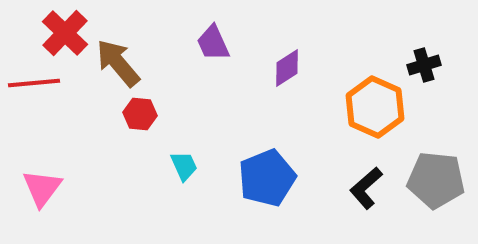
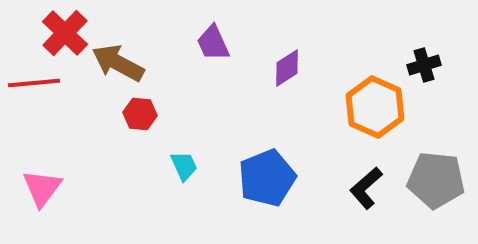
brown arrow: rotated 22 degrees counterclockwise
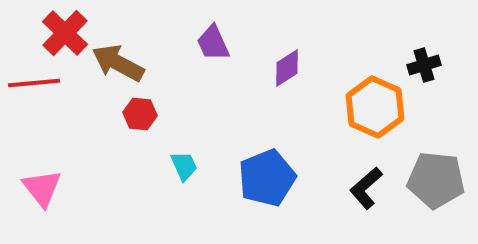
pink triangle: rotated 15 degrees counterclockwise
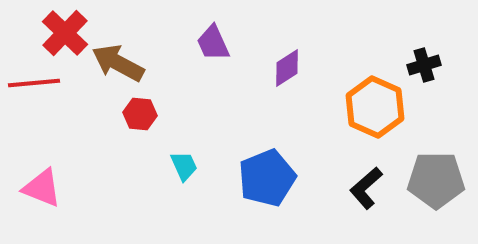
gray pentagon: rotated 6 degrees counterclockwise
pink triangle: rotated 30 degrees counterclockwise
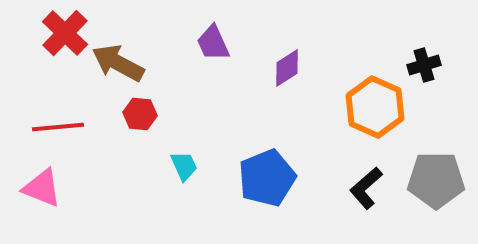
red line: moved 24 px right, 44 px down
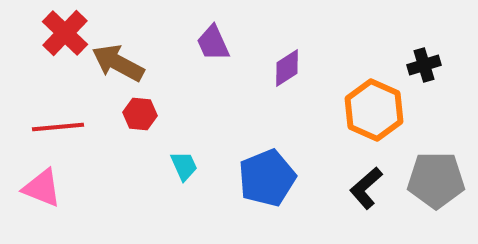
orange hexagon: moved 1 px left, 3 px down
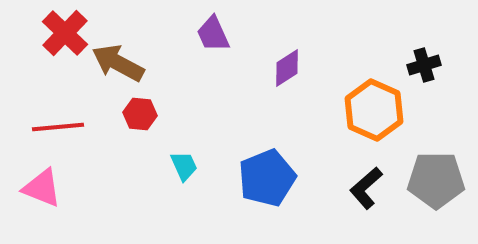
purple trapezoid: moved 9 px up
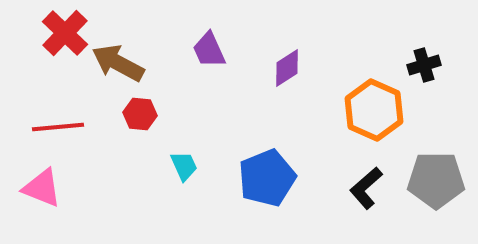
purple trapezoid: moved 4 px left, 16 px down
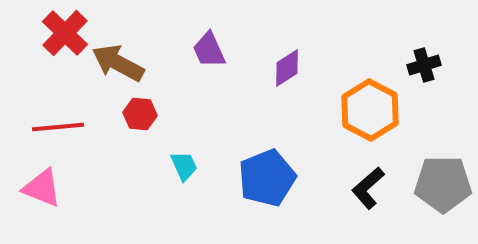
orange hexagon: moved 4 px left; rotated 4 degrees clockwise
gray pentagon: moved 7 px right, 4 px down
black L-shape: moved 2 px right
